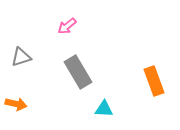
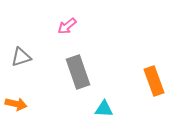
gray rectangle: rotated 12 degrees clockwise
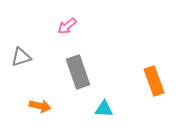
orange arrow: moved 24 px right, 2 px down
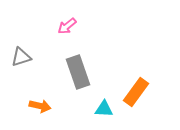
orange rectangle: moved 18 px left, 11 px down; rotated 56 degrees clockwise
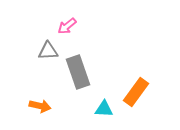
gray triangle: moved 27 px right, 6 px up; rotated 15 degrees clockwise
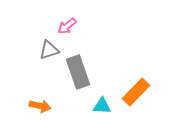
gray triangle: moved 1 px right, 1 px up; rotated 15 degrees counterclockwise
orange rectangle: rotated 8 degrees clockwise
cyan triangle: moved 2 px left, 3 px up
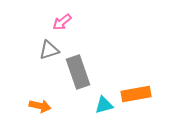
pink arrow: moved 5 px left, 4 px up
orange rectangle: moved 2 px down; rotated 36 degrees clockwise
cyan triangle: moved 2 px right, 1 px up; rotated 18 degrees counterclockwise
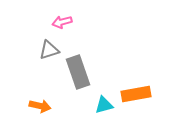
pink arrow: rotated 24 degrees clockwise
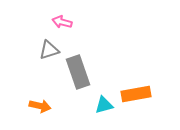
pink arrow: rotated 30 degrees clockwise
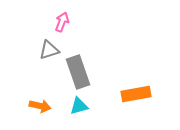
pink arrow: rotated 96 degrees clockwise
cyan triangle: moved 25 px left, 1 px down
